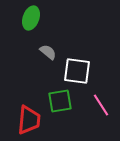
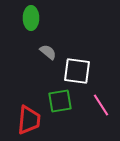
green ellipse: rotated 20 degrees counterclockwise
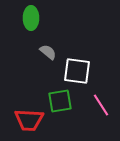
red trapezoid: rotated 88 degrees clockwise
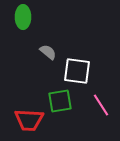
green ellipse: moved 8 px left, 1 px up
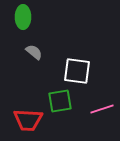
gray semicircle: moved 14 px left
pink line: moved 1 px right, 4 px down; rotated 75 degrees counterclockwise
red trapezoid: moved 1 px left
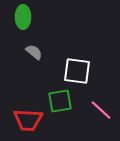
pink line: moved 1 px left, 1 px down; rotated 60 degrees clockwise
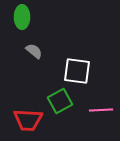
green ellipse: moved 1 px left
gray semicircle: moved 1 px up
green square: rotated 20 degrees counterclockwise
pink line: rotated 45 degrees counterclockwise
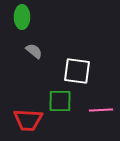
green square: rotated 30 degrees clockwise
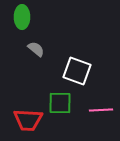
gray semicircle: moved 2 px right, 2 px up
white square: rotated 12 degrees clockwise
green square: moved 2 px down
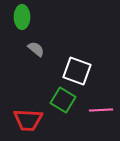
green square: moved 3 px right, 3 px up; rotated 30 degrees clockwise
